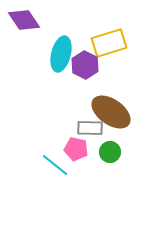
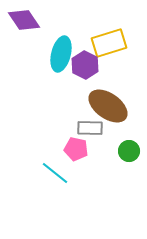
brown ellipse: moved 3 px left, 6 px up
green circle: moved 19 px right, 1 px up
cyan line: moved 8 px down
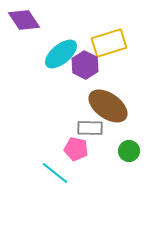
cyan ellipse: rotated 36 degrees clockwise
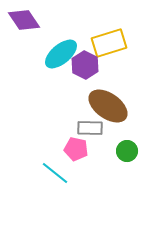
green circle: moved 2 px left
